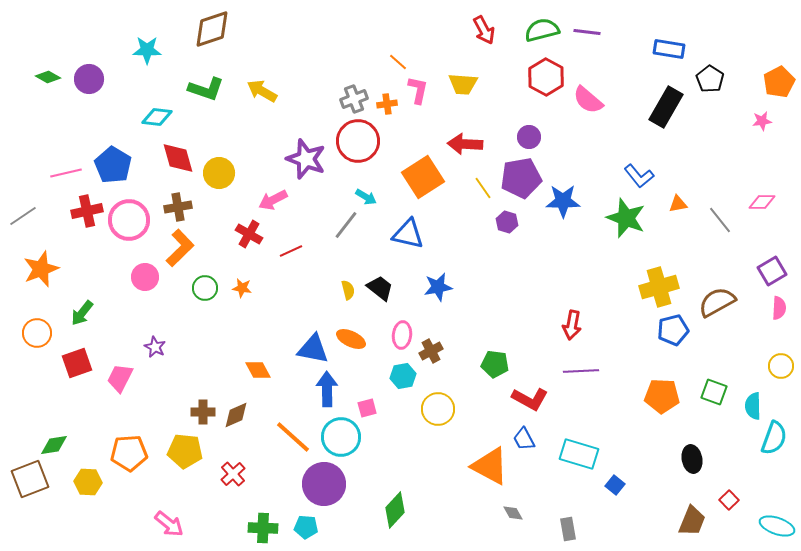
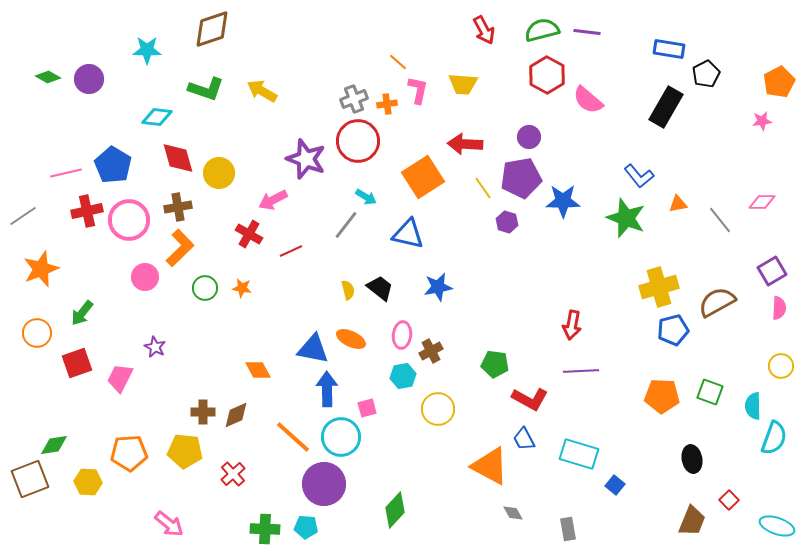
red hexagon at (546, 77): moved 1 px right, 2 px up
black pentagon at (710, 79): moved 4 px left, 5 px up; rotated 12 degrees clockwise
green square at (714, 392): moved 4 px left
green cross at (263, 528): moved 2 px right, 1 px down
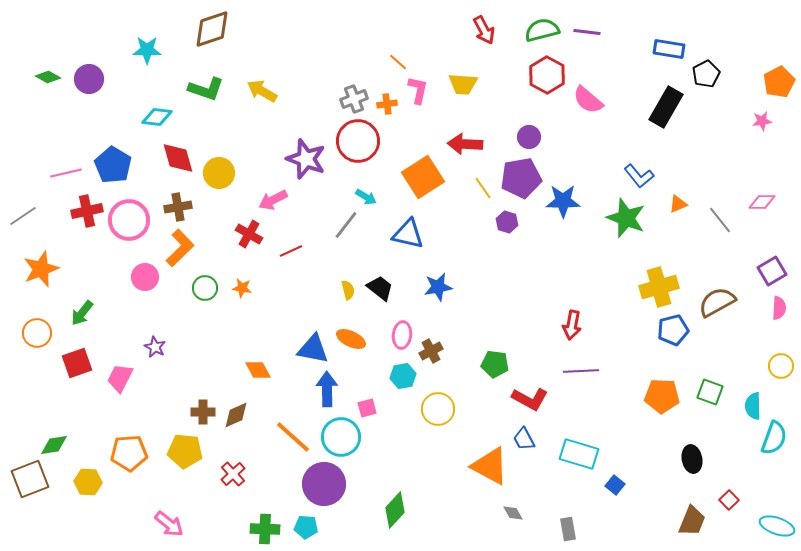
orange triangle at (678, 204): rotated 12 degrees counterclockwise
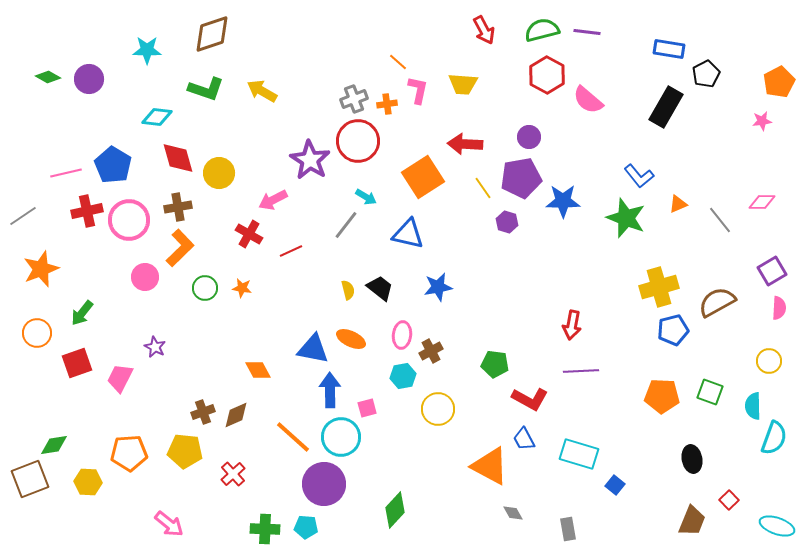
brown diamond at (212, 29): moved 5 px down
purple star at (306, 159): moved 4 px right, 1 px down; rotated 12 degrees clockwise
yellow circle at (781, 366): moved 12 px left, 5 px up
blue arrow at (327, 389): moved 3 px right, 1 px down
brown cross at (203, 412): rotated 20 degrees counterclockwise
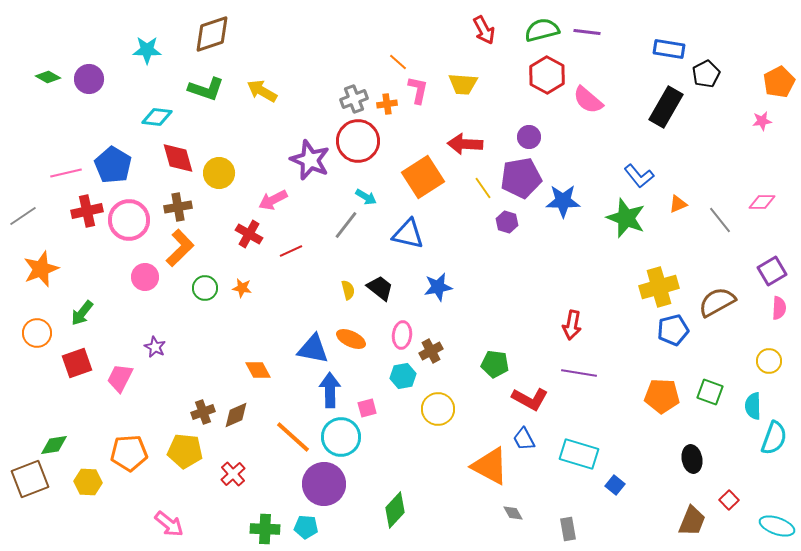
purple star at (310, 160): rotated 9 degrees counterclockwise
purple line at (581, 371): moved 2 px left, 2 px down; rotated 12 degrees clockwise
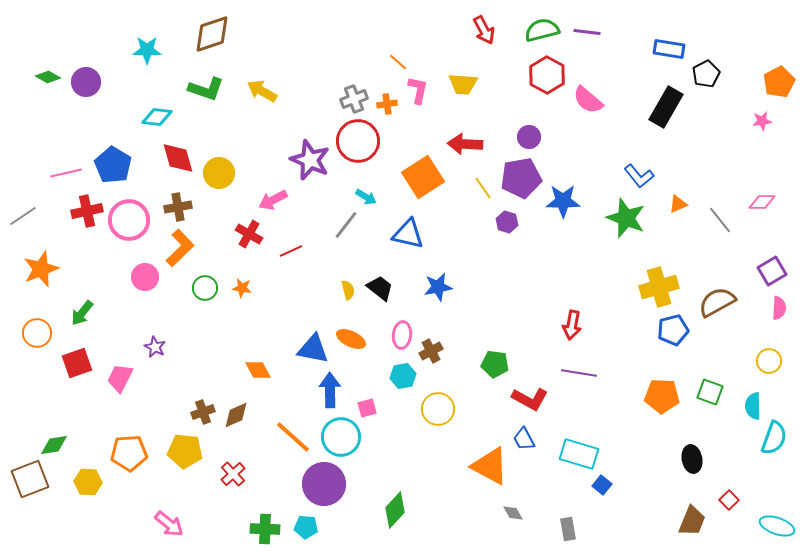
purple circle at (89, 79): moved 3 px left, 3 px down
blue square at (615, 485): moved 13 px left
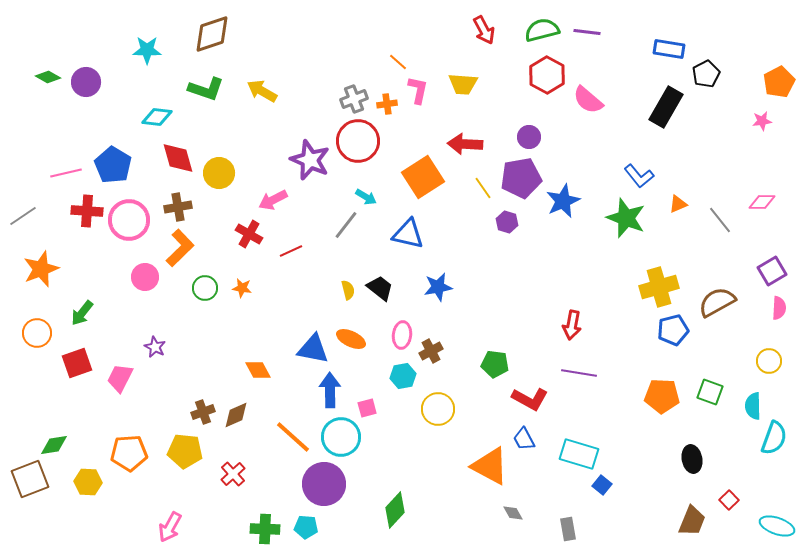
blue star at (563, 201): rotated 24 degrees counterclockwise
red cross at (87, 211): rotated 16 degrees clockwise
pink arrow at (169, 524): moved 1 px right, 3 px down; rotated 80 degrees clockwise
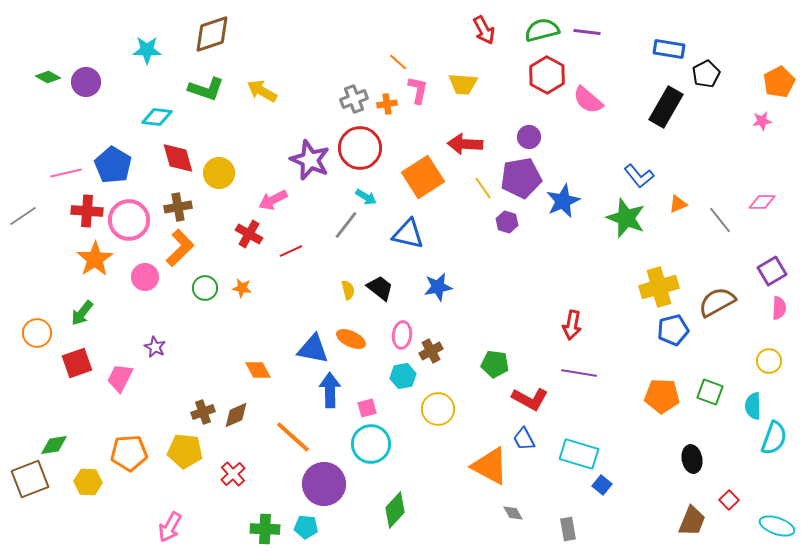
red circle at (358, 141): moved 2 px right, 7 px down
orange star at (41, 269): moved 54 px right, 10 px up; rotated 12 degrees counterclockwise
cyan circle at (341, 437): moved 30 px right, 7 px down
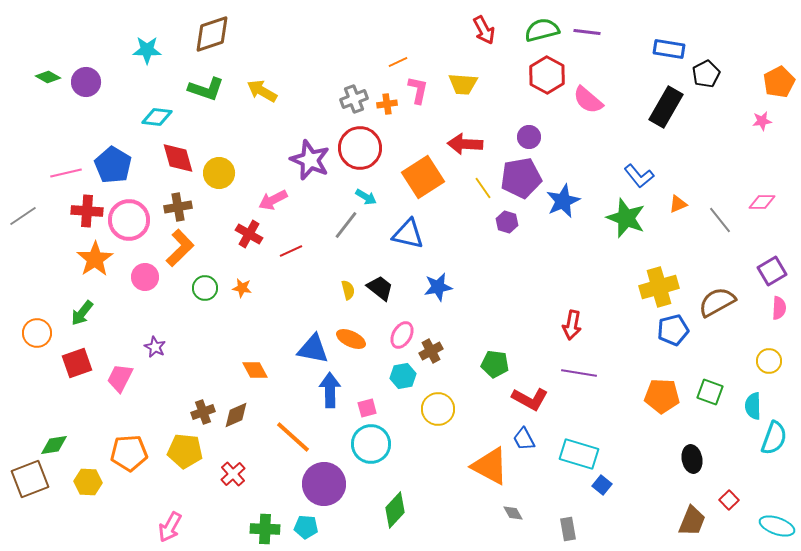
orange line at (398, 62): rotated 66 degrees counterclockwise
pink ellipse at (402, 335): rotated 24 degrees clockwise
orange diamond at (258, 370): moved 3 px left
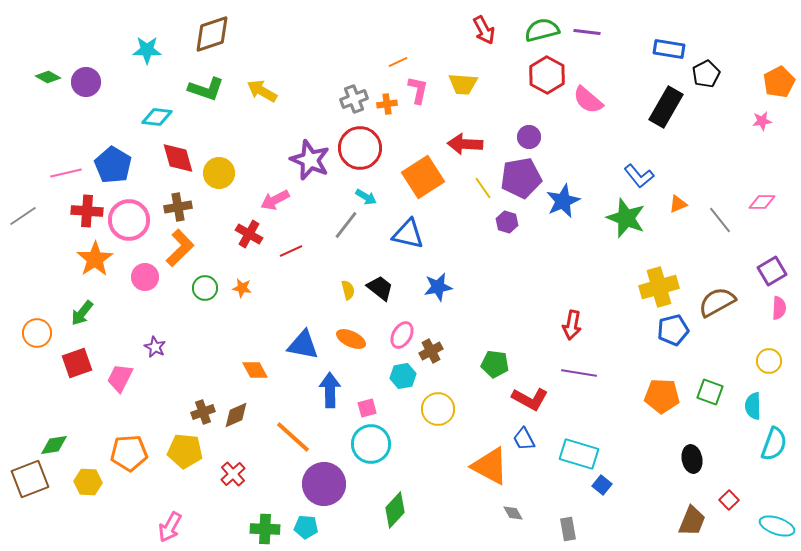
pink arrow at (273, 200): moved 2 px right
blue triangle at (313, 349): moved 10 px left, 4 px up
cyan semicircle at (774, 438): moved 6 px down
